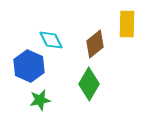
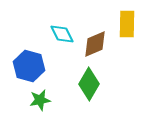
cyan diamond: moved 11 px right, 6 px up
brown diamond: rotated 16 degrees clockwise
blue hexagon: rotated 8 degrees counterclockwise
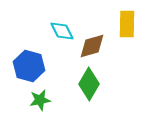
cyan diamond: moved 3 px up
brown diamond: moved 3 px left, 2 px down; rotated 8 degrees clockwise
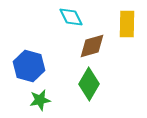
cyan diamond: moved 9 px right, 14 px up
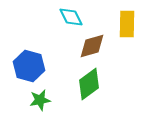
green diamond: rotated 24 degrees clockwise
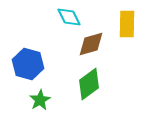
cyan diamond: moved 2 px left
brown diamond: moved 1 px left, 2 px up
blue hexagon: moved 1 px left, 2 px up
green star: rotated 20 degrees counterclockwise
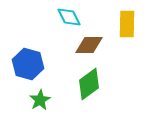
brown diamond: moved 2 px left, 1 px down; rotated 16 degrees clockwise
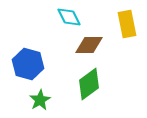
yellow rectangle: rotated 12 degrees counterclockwise
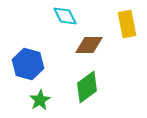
cyan diamond: moved 4 px left, 1 px up
green diamond: moved 2 px left, 3 px down
